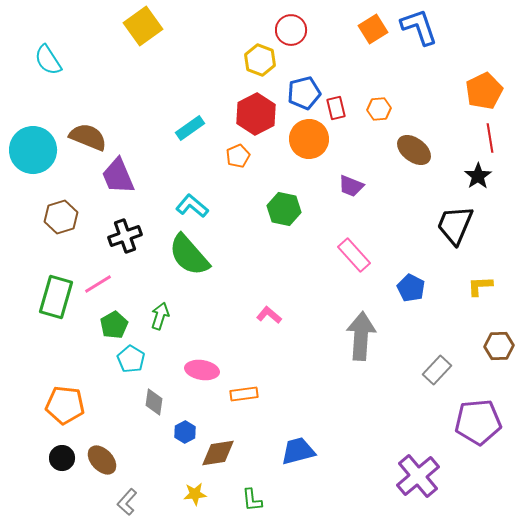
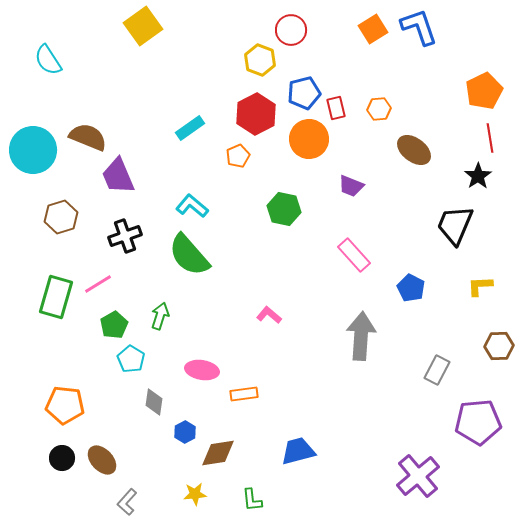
gray rectangle at (437, 370): rotated 16 degrees counterclockwise
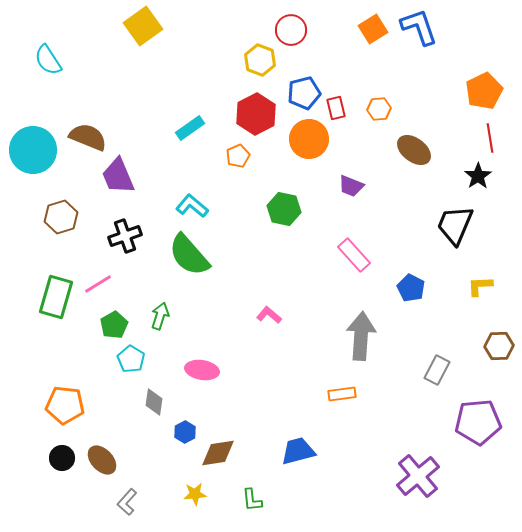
orange rectangle at (244, 394): moved 98 px right
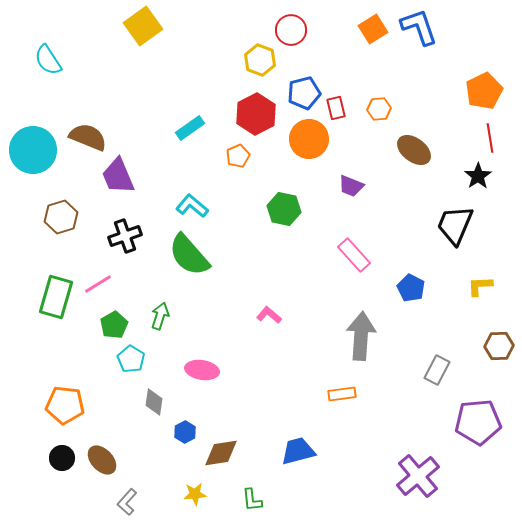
brown diamond at (218, 453): moved 3 px right
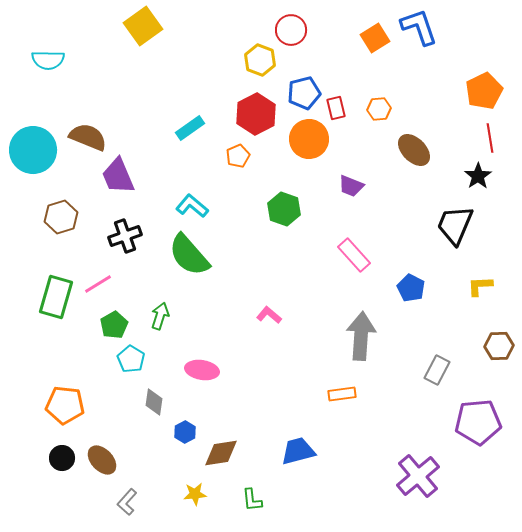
orange square at (373, 29): moved 2 px right, 9 px down
cyan semicircle at (48, 60): rotated 56 degrees counterclockwise
brown ellipse at (414, 150): rotated 8 degrees clockwise
green hexagon at (284, 209): rotated 8 degrees clockwise
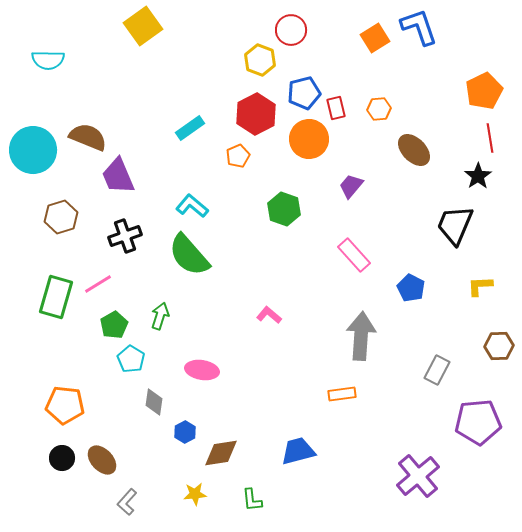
purple trapezoid at (351, 186): rotated 108 degrees clockwise
